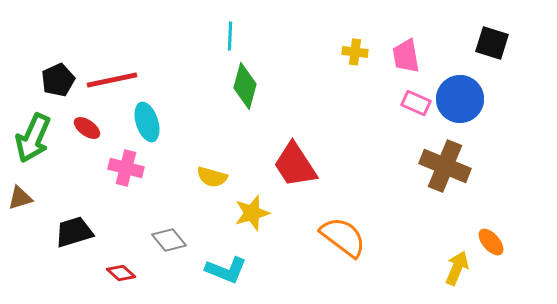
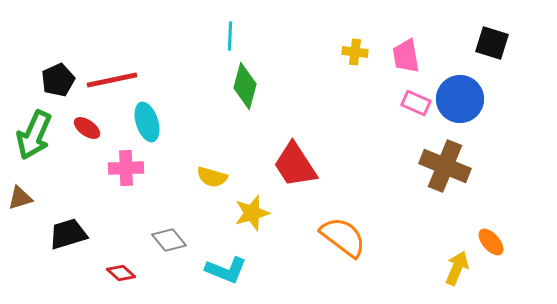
green arrow: moved 1 px right, 3 px up
pink cross: rotated 16 degrees counterclockwise
black trapezoid: moved 6 px left, 2 px down
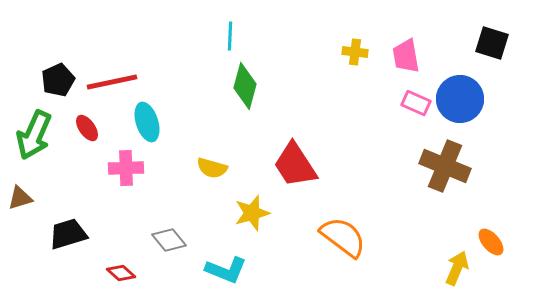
red line: moved 2 px down
red ellipse: rotated 20 degrees clockwise
yellow semicircle: moved 9 px up
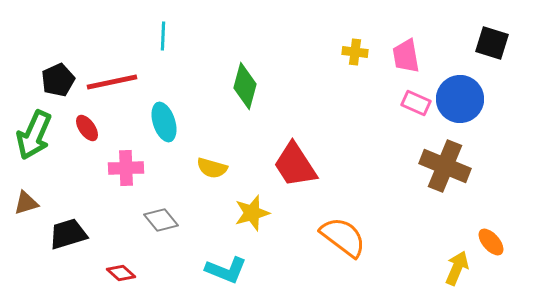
cyan line: moved 67 px left
cyan ellipse: moved 17 px right
brown triangle: moved 6 px right, 5 px down
gray diamond: moved 8 px left, 20 px up
